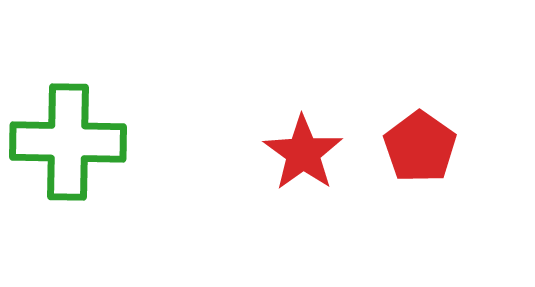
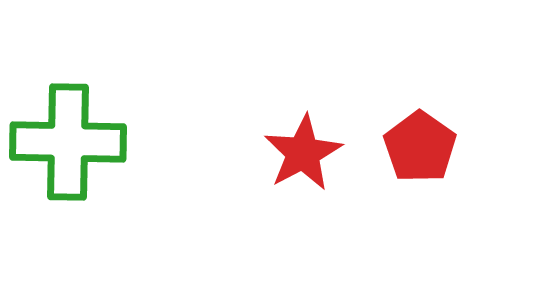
red star: rotated 8 degrees clockwise
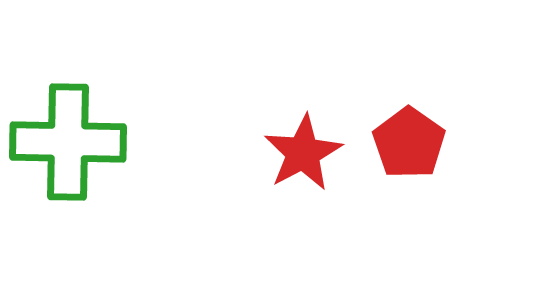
red pentagon: moved 11 px left, 4 px up
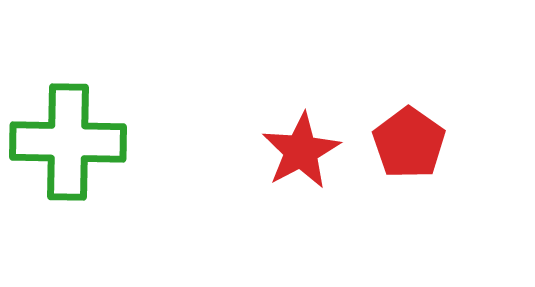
red star: moved 2 px left, 2 px up
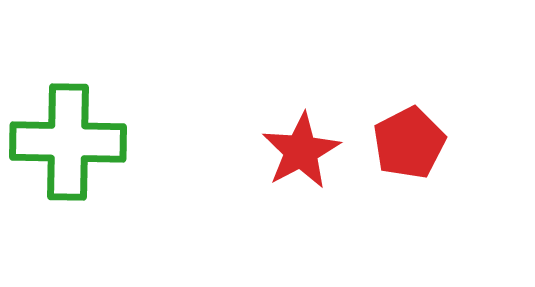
red pentagon: rotated 10 degrees clockwise
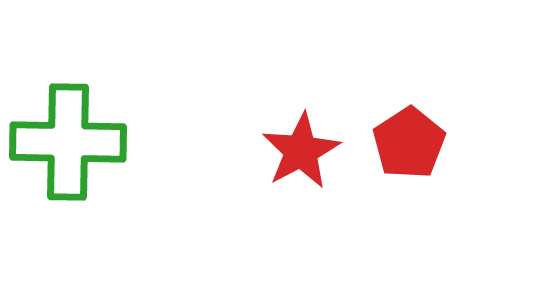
red pentagon: rotated 6 degrees counterclockwise
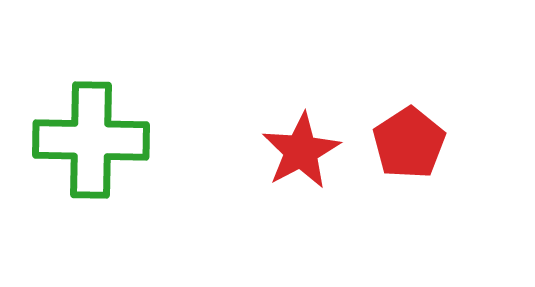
green cross: moved 23 px right, 2 px up
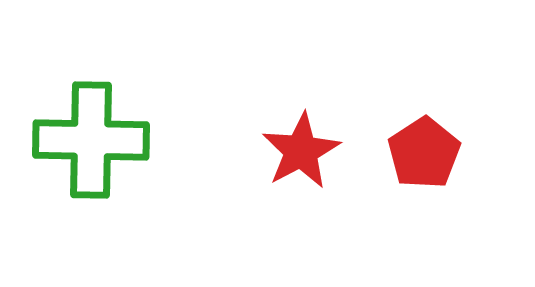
red pentagon: moved 15 px right, 10 px down
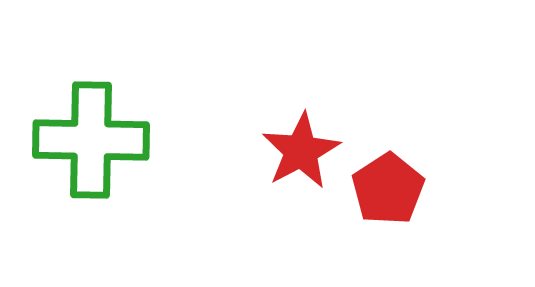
red pentagon: moved 36 px left, 36 px down
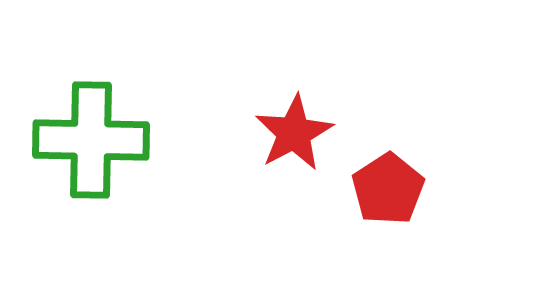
red star: moved 7 px left, 18 px up
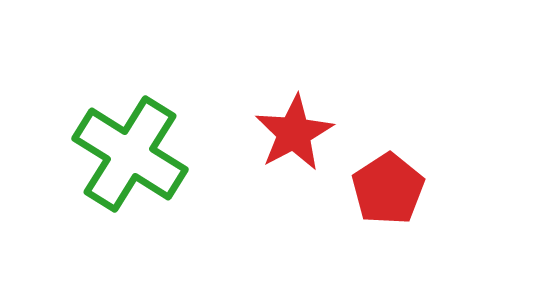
green cross: moved 39 px right, 14 px down; rotated 31 degrees clockwise
